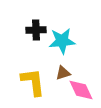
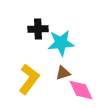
black cross: moved 2 px right, 1 px up
cyan star: moved 1 px left, 2 px down
yellow L-shape: moved 4 px left, 3 px up; rotated 44 degrees clockwise
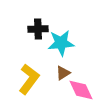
brown triangle: rotated 14 degrees counterclockwise
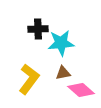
brown triangle: rotated 21 degrees clockwise
pink diamond: rotated 24 degrees counterclockwise
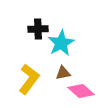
cyan star: rotated 24 degrees counterclockwise
pink diamond: moved 1 px down
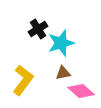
black cross: rotated 30 degrees counterclockwise
cyan star: rotated 12 degrees clockwise
yellow L-shape: moved 6 px left, 1 px down
